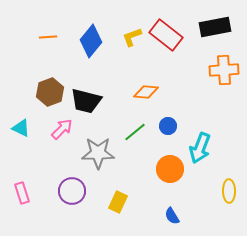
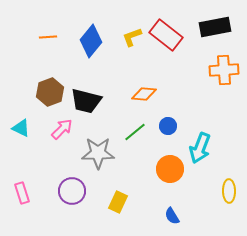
orange diamond: moved 2 px left, 2 px down
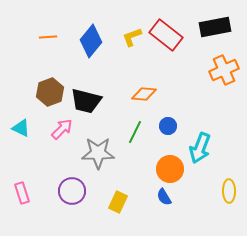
orange cross: rotated 20 degrees counterclockwise
green line: rotated 25 degrees counterclockwise
blue semicircle: moved 8 px left, 19 px up
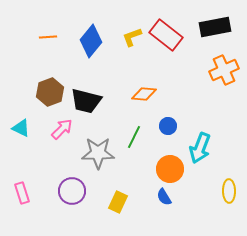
green line: moved 1 px left, 5 px down
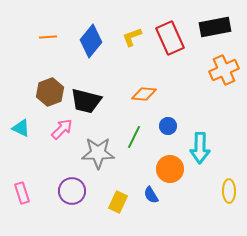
red rectangle: moved 4 px right, 3 px down; rotated 28 degrees clockwise
cyan arrow: rotated 20 degrees counterclockwise
blue semicircle: moved 13 px left, 2 px up
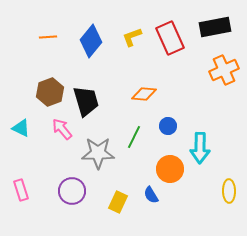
black trapezoid: rotated 120 degrees counterclockwise
pink arrow: rotated 85 degrees counterclockwise
pink rectangle: moved 1 px left, 3 px up
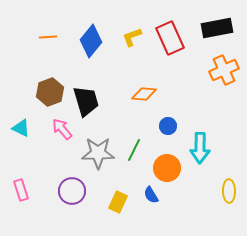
black rectangle: moved 2 px right, 1 px down
green line: moved 13 px down
orange circle: moved 3 px left, 1 px up
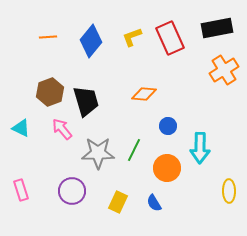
orange cross: rotated 8 degrees counterclockwise
blue semicircle: moved 3 px right, 8 px down
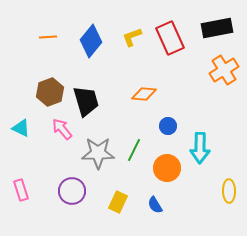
blue semicircle: moved 1 px right, 2 px down
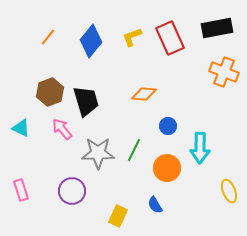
orange line: rotated 48 degrees counterclockwise
orange cross: moved 2 px down; rotated 36 degrees counterclockwise
yellow ellipse: rotated 20 degrees counterclockwise
yellow rectangle: moved 14 px down
